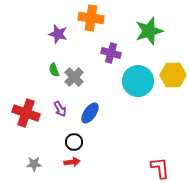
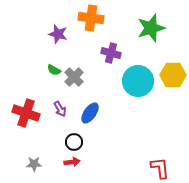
green star: moved 2 px right, 3 px up
green semicircle: rotated 40 degrees counterclockwise
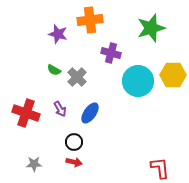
orange cross: moved 1 px left, 2 px down; rotated 15 degrees counterclockwise
gray cross: moved 3 px right
red arrow: moved 2 px right; rotated 21 degrees clockwise
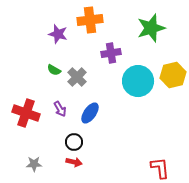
purple cross: rotated 24 degrees counterclockwise
yellow hexagon: rotated 15 degrees counterclockwise
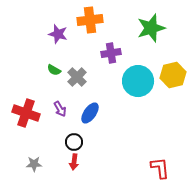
red arrow: rotated 84 degrees clockwise
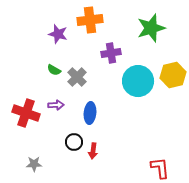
purple arrow: moved 4 px left, 4 px up; rotated 63 degrees counterclockwise
blue ellipse: rotated 30 degrees counterclockwise
red arrow: moved 19 px right, 11 px up
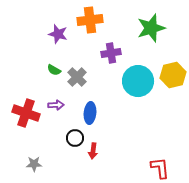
black circle: moved 1 px right, 4 px up
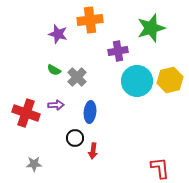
purple cross: moved 7 px right, 2 px up
yellow hexagon: moved 3 px left, 5 px down
cyan circle: moved 1 px left
blue ellipse: moved 1 px up
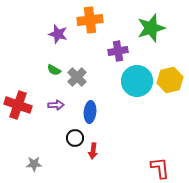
red cross: moved 8 px left, 8 px up
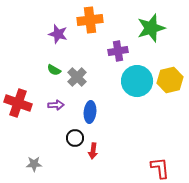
red cross: moved 2 px up
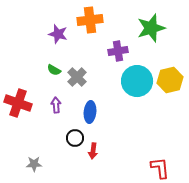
purple arrow: rotated 91 degrees counterclockwise
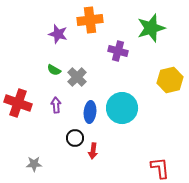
purple cross: rotated 24 degrees clockwise
cyan circle: moved 15 px left, 27 px down
